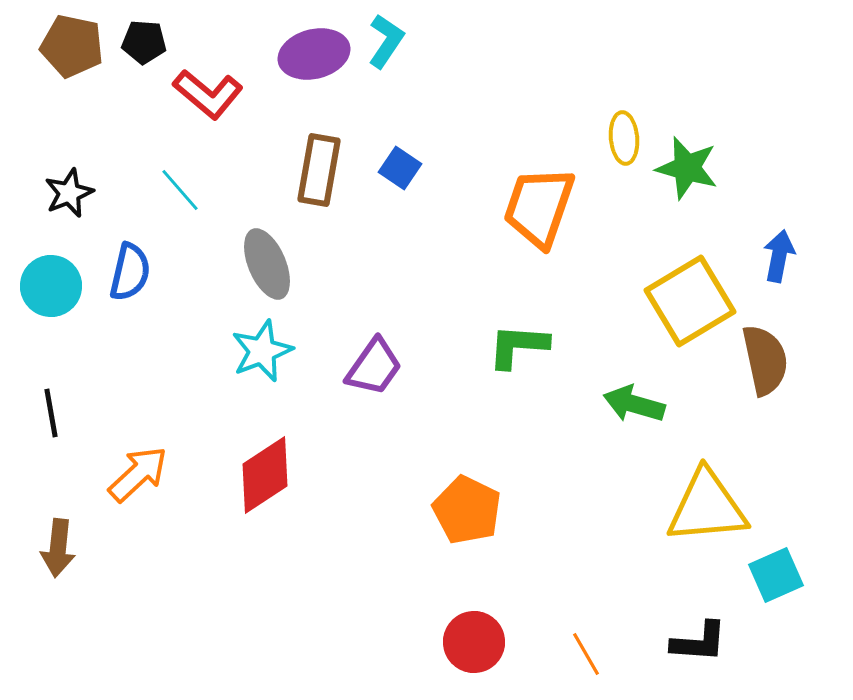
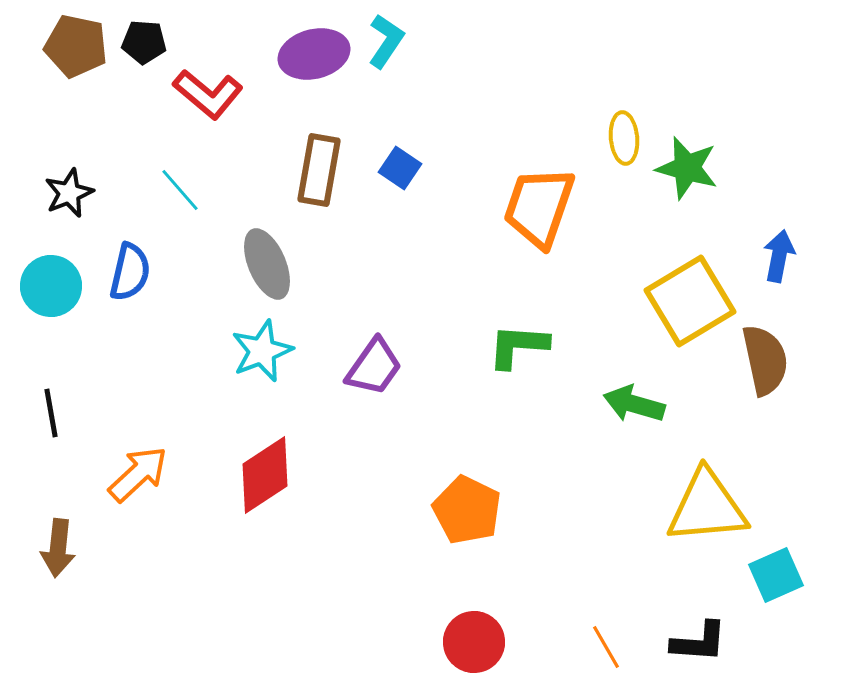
brown pentagon: moved 4 px right
orange line: moved 20 px right, 7 px up
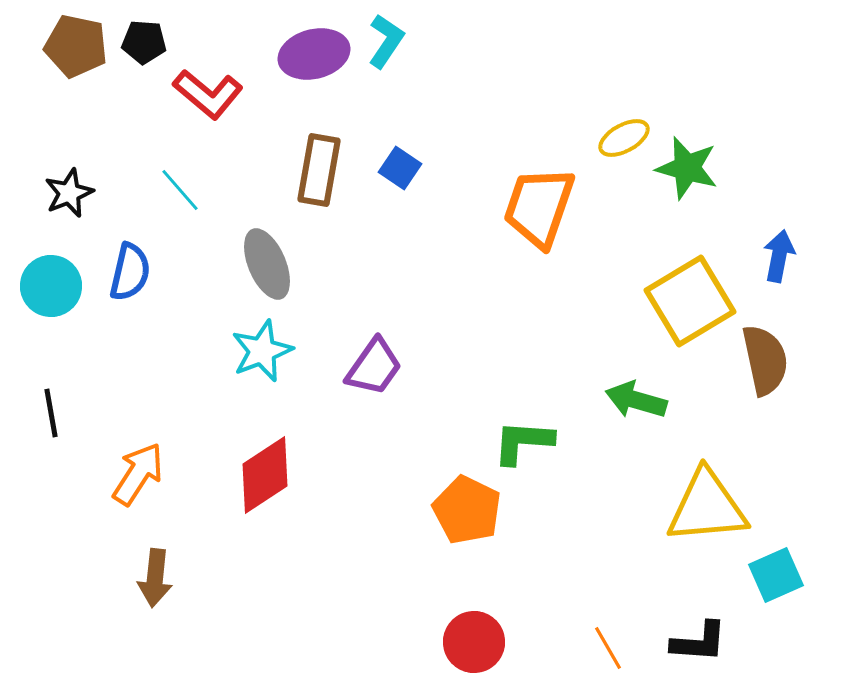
yellow ellipse: rotated 66 degrees clockwise
green L-shape: moved 5 px right, 96 px down
green arrow: moved 2 px right, 4 px up
orange arrow: rotated 14 degrees counterclockwise
brown arrow: moved 97 px right, 30 px down
orange line: moved 2 px right, 1 px down
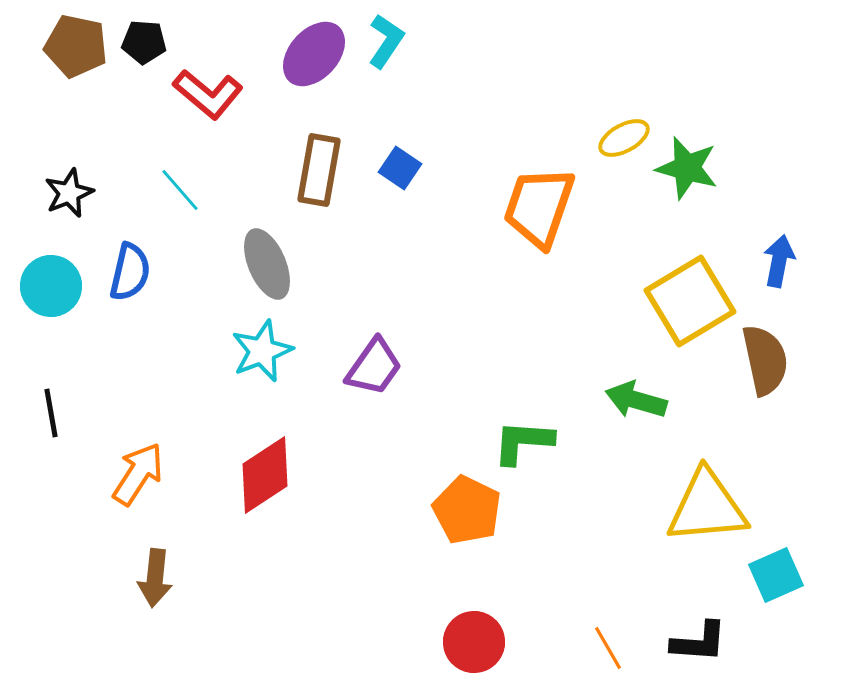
purple ellipse: rotated 34 degrees counterclockwise
blue arrow: moved 5 px down
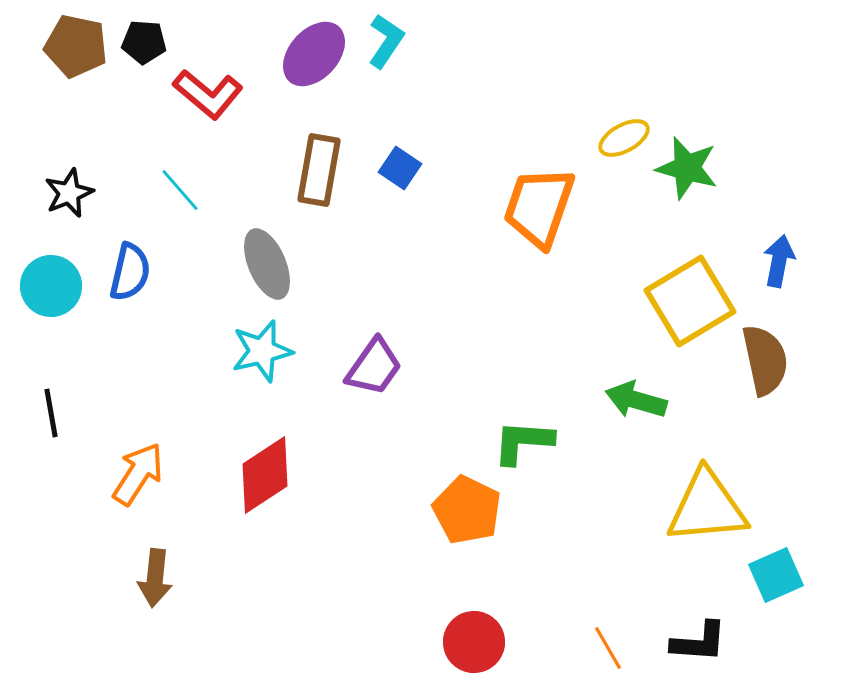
cyan star: rotated 8 degrees clockwise
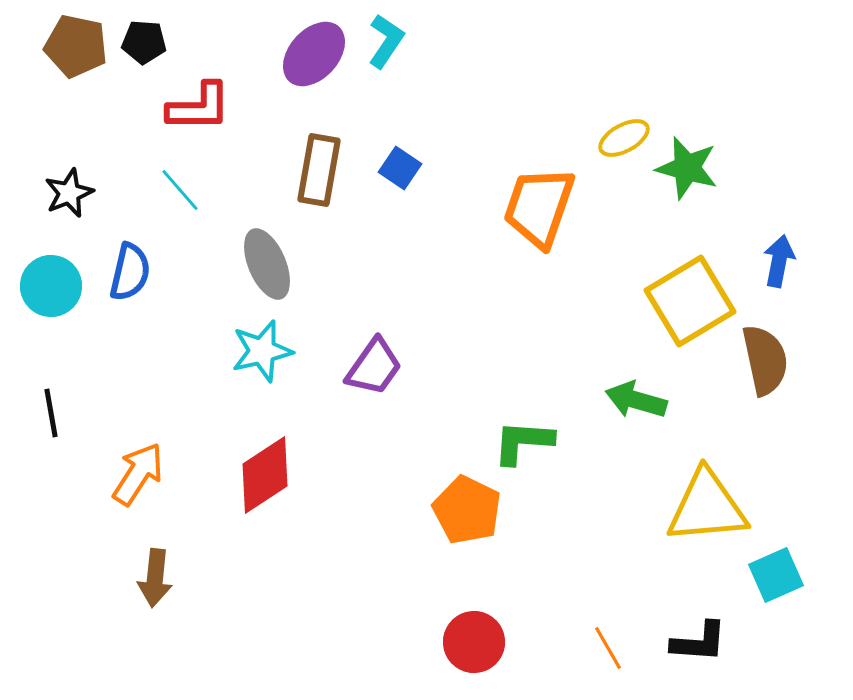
red L-shape: moved 9 px left, 13 px down; rotated 40 degrees counterclockwise
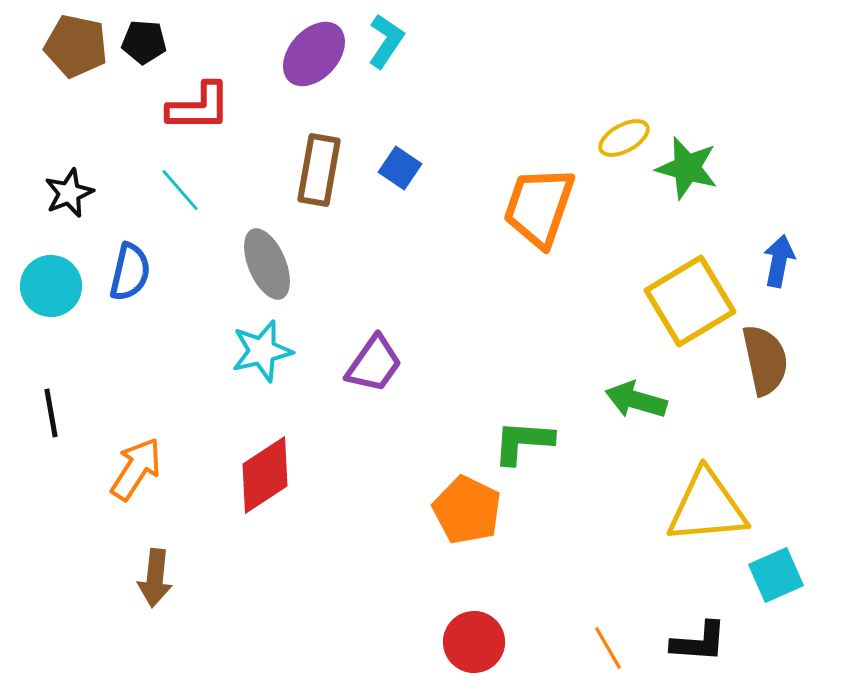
purple trapezoid: moved 3 px up
orange arrow: moved 2 px left, 5 px up
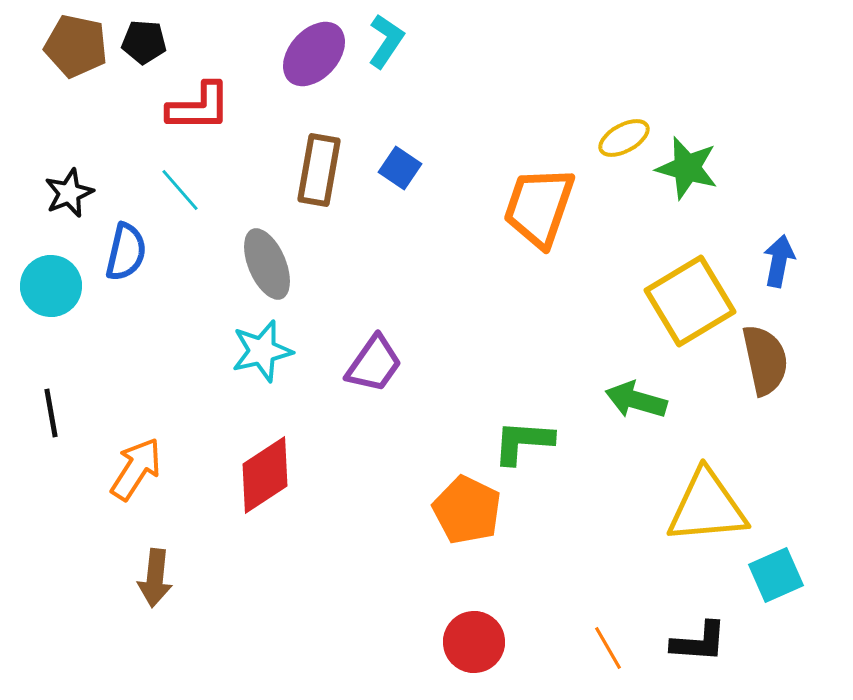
blue semicircle: moved 4 px left, 20 px up
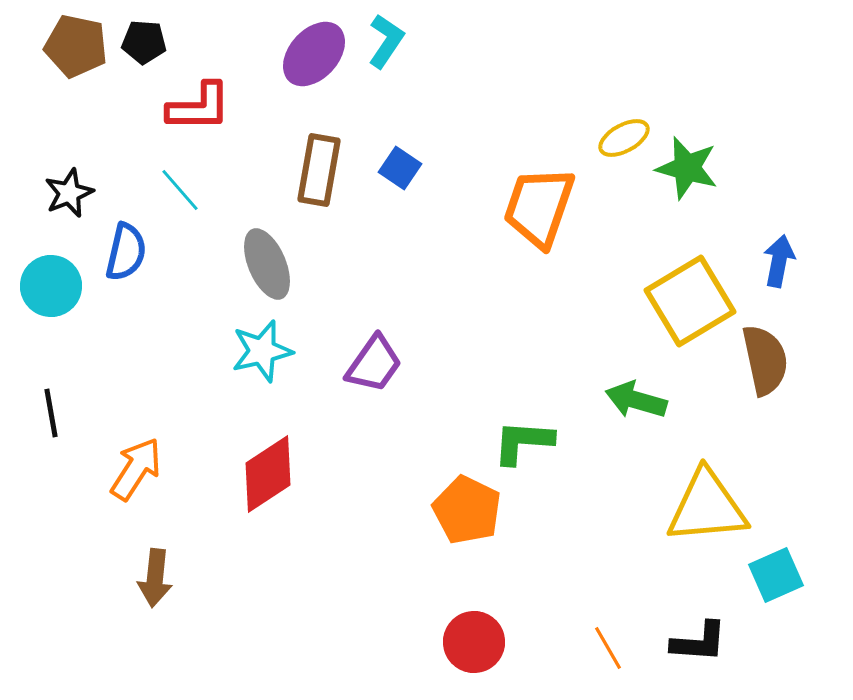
red diamond: moved 3 px right, 1 px up
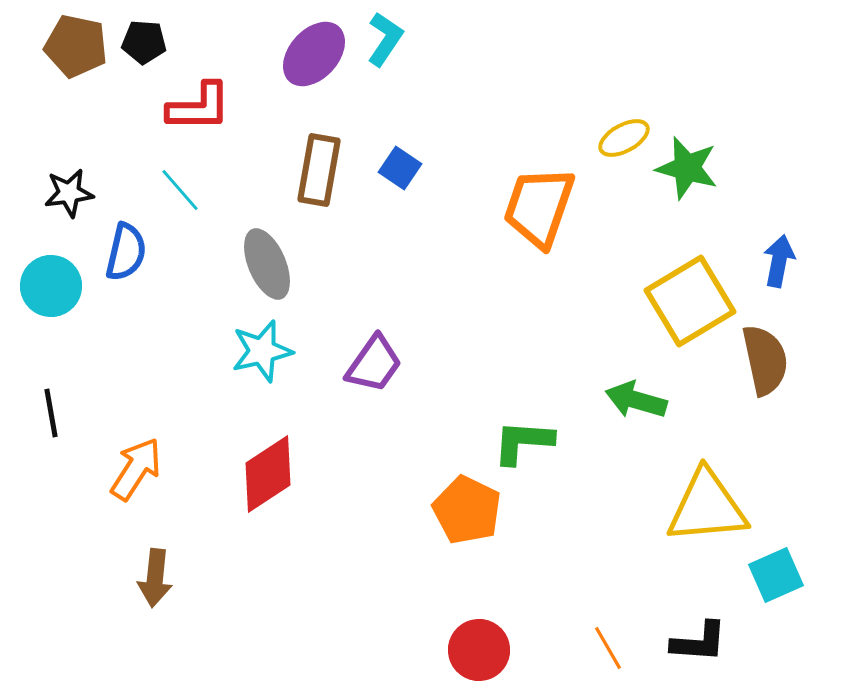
cyan L-shape: moved 1 px left, 2 px up
black star: rotated 15 degrees clockwise
red circle: moved 5 px right, 8 px down
